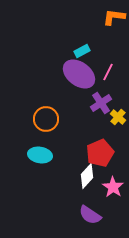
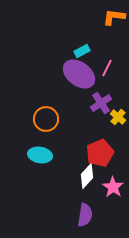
pink line: moved 1 px left, 4 px up
purple semicircle: moved 5 px left; rotated 115 degrees counterclockwise
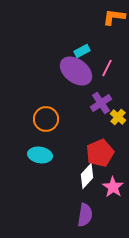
purple ellipse: moved 3 px left, 3 px up
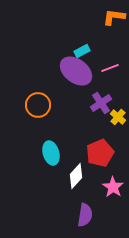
pink line: moved 3 px right; rotated 42 degrees clockwise
orange circle: moved 8 px left, 14 px up
cyan ellipse: moved 11 px right, 2 px up; rotated 65 degrees clockwise
white diamond: moved 11 px left
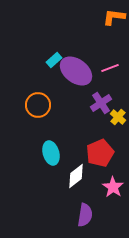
cyan rectangle: moved 28 px left, 9 px down; rotated 14 degrees counterclockwise
white diamond: rotated 10 degrees clockwise
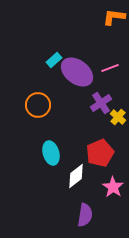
purple ellipse: moved 1 px right, 1 px down
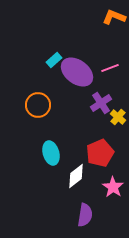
orange L-shape: rotated 15 degrees clockwise
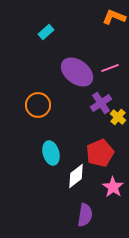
cyan rectangle: moved 8 px left, 28 px up
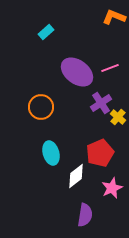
orange circle: moved 3 px right, 2 px down
pink star: moved 1 px left, 1 px down; rotated 15 degrees clockwise
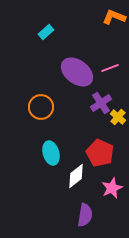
red pentagon: rotated 24 degrees counterclockwise
